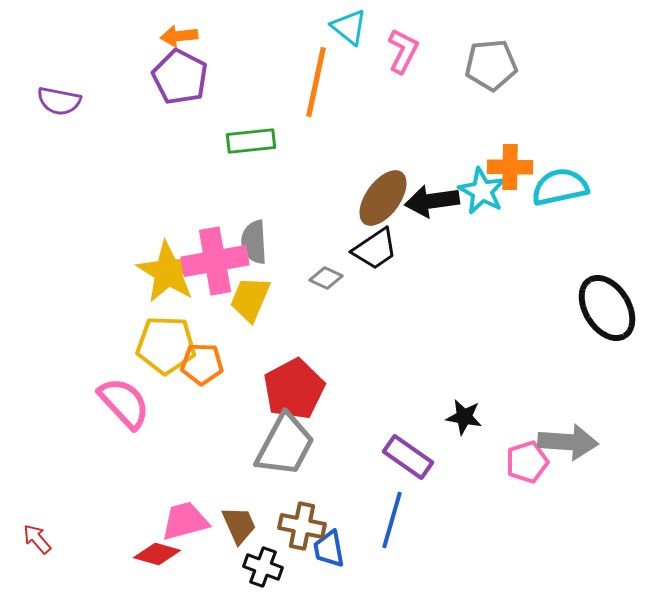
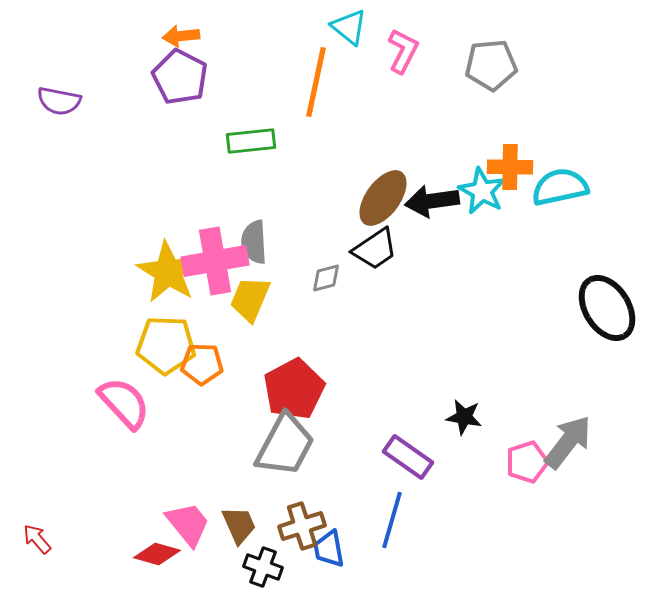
orange arrow: moved 2 px right
gray diamond: rotated 40 degrees counterclockwise
gray arrow: rotated 56 degrees counterclockwise
pink trapezoid: moved 3 px right, 3 px down; rotated 66 degrees clockwise
brown cross: rotated 30 degrees counterclockwise
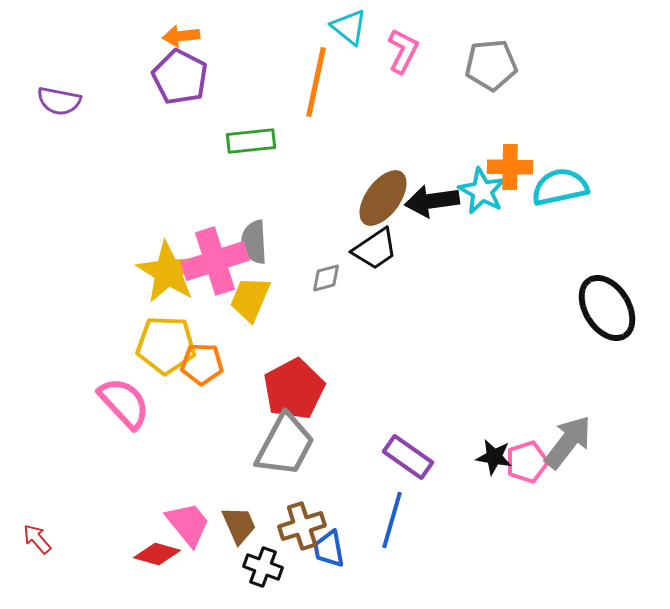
pink cross: rotated 8 degrees counterclockwise
black star: moved 30 px right, 40 px down
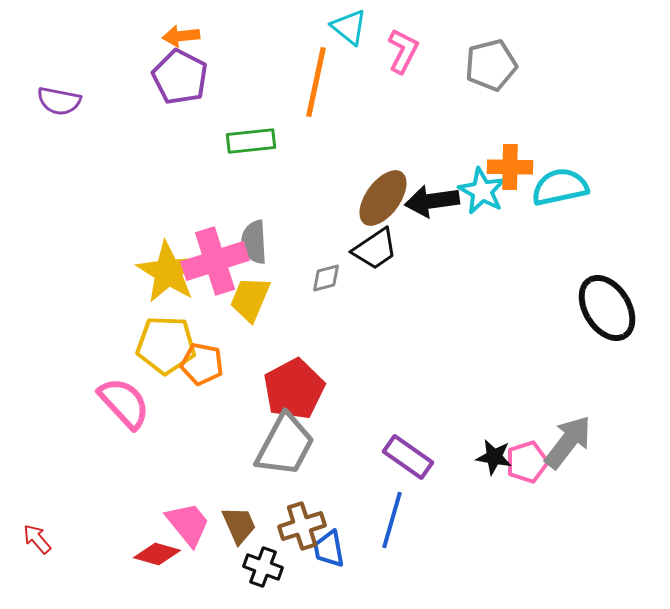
gray pentagon: rotated 9 degrees counterclockwise
orange pentagon: rotated 9 degrees clockwise
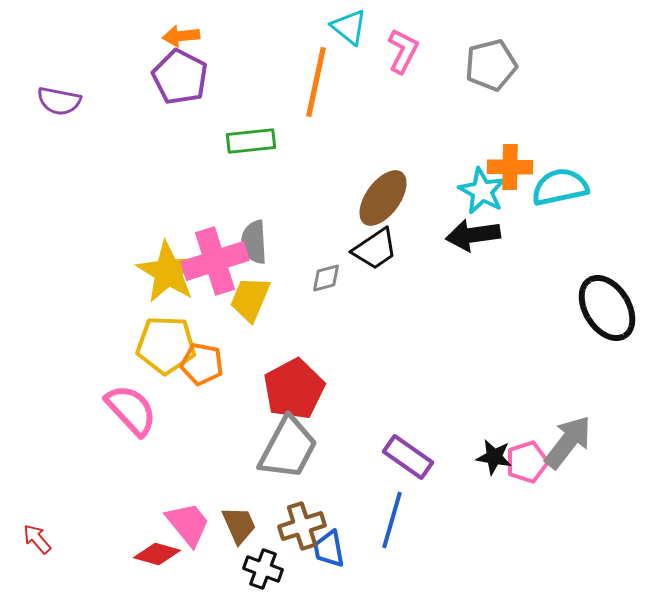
black arrow: moved 41 px right, 34 px down
pink semicircle: moved 7 px right, 7 px down
gray trapezoid: moved 3 px right, 3 px down
black cross: moved 2 px down
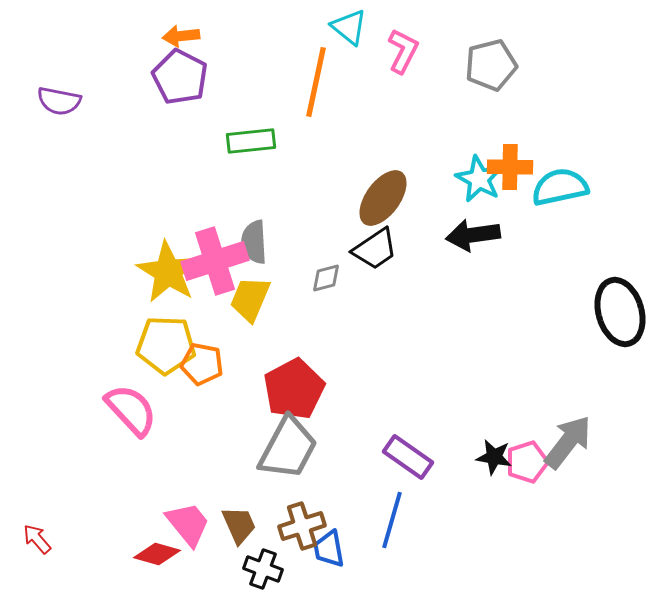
cyan star: moved 3 px left, 12 px up
black ellipse: moved 13 px right, 4 px down; rotated 16 degrees clockwise
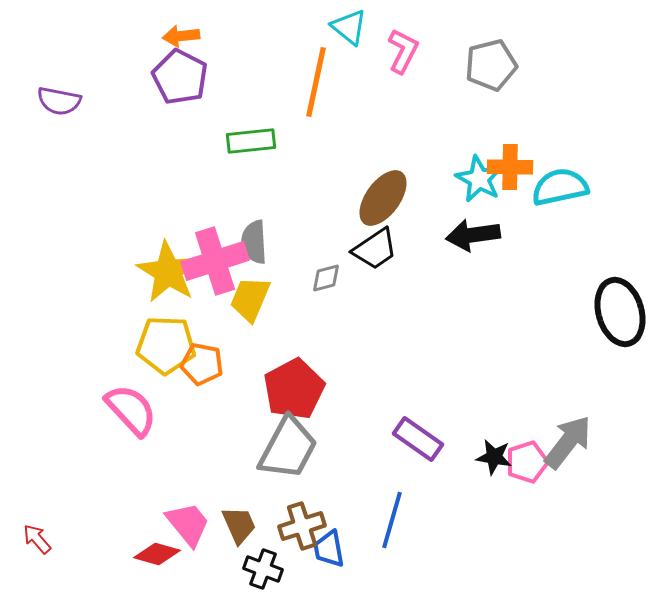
purple rectangle: moved 10 px right, 18 px up
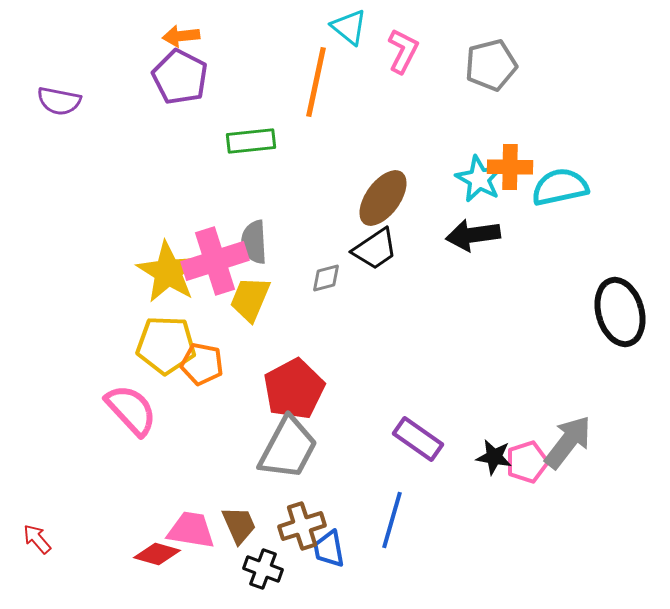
pink trapezoid: moved 3 px right, 6 px down; rotated 42 degrees counterclockwise
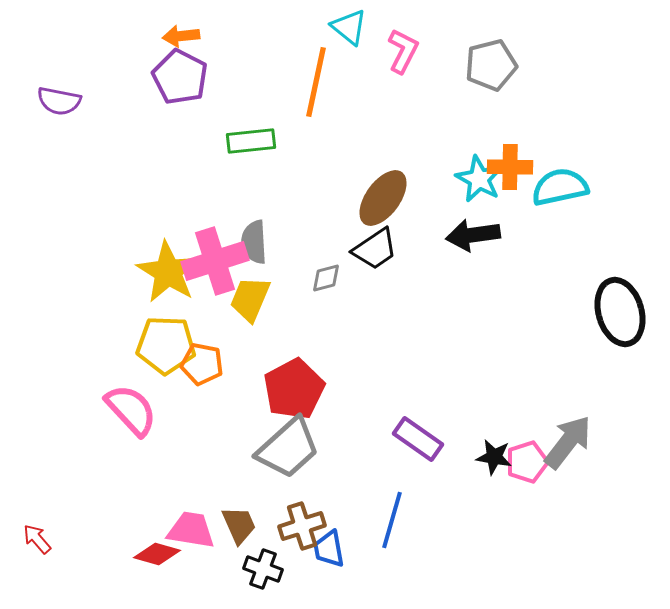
gray trapezoid: rotated 20 degrees clockwise
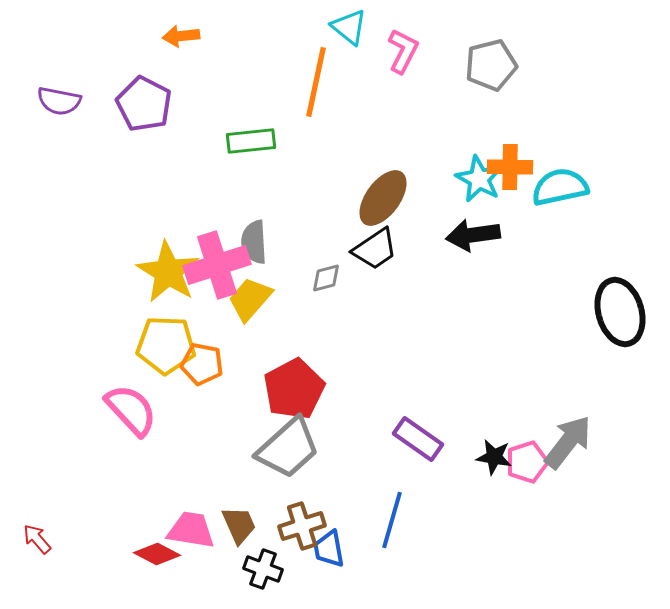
purple pentagon: moved 36 px left, 27 px down
pink cross: moved 2 px right, 4 px down
yellow trapezoid: rotated 18 degrees clockwise
red diamond: rotated 12 degrees clockwise
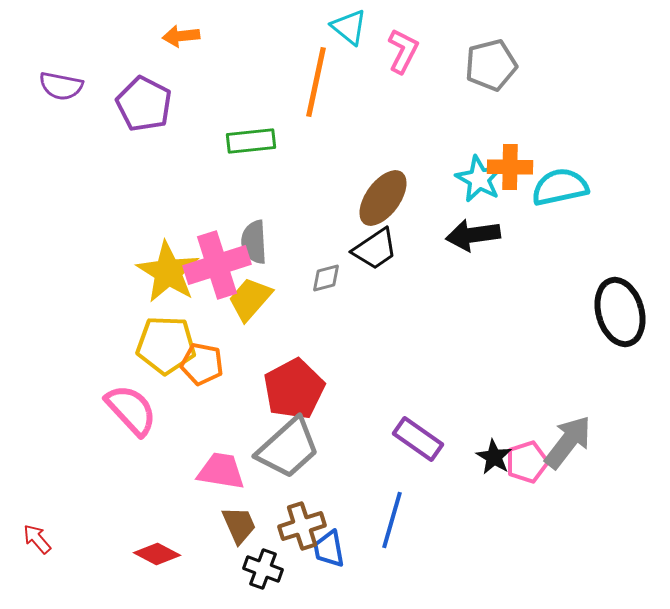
purple semicircle: moved 2 px right, 15 px up
black star: rotated 21 degrees clockwise
pink trapezoid: moved 30 px right, 59 px up
